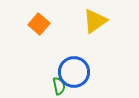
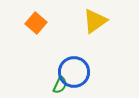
orange square: moved 3 px left, 1 px up
green semicircle: moved 1 px right, 1 px up; rotated 36 degrees clockwise
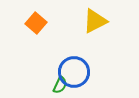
yellow triangle: rotated 8 degrees clockwise
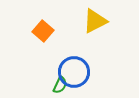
orange square: moved 7 px right, 8 px down
